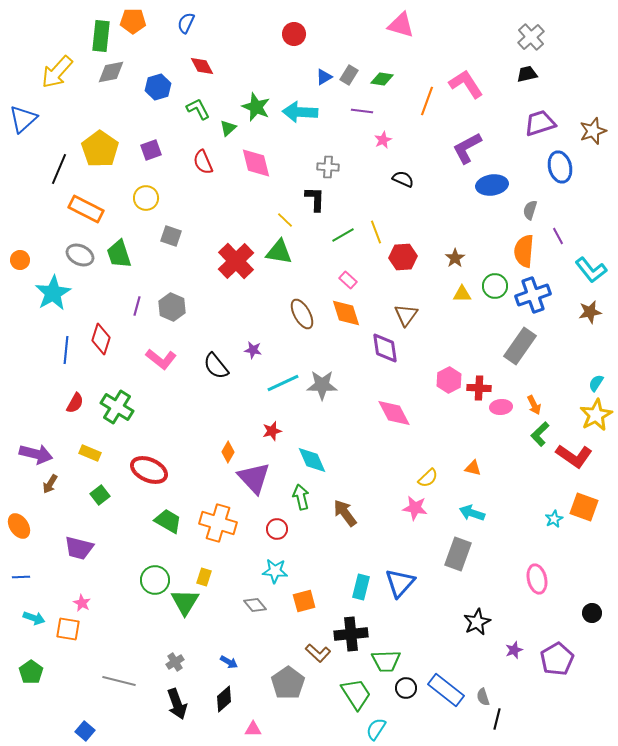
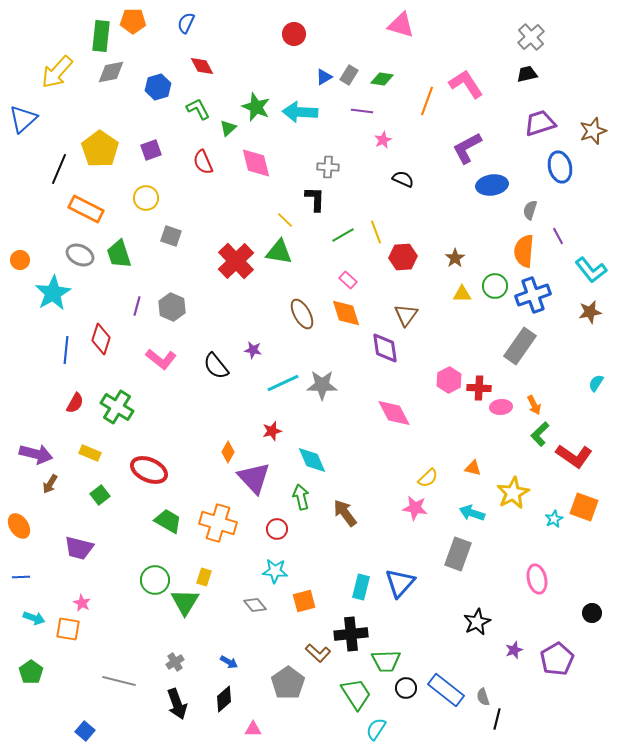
yellow star at (596, 415): moved 83 px left, 78 px down
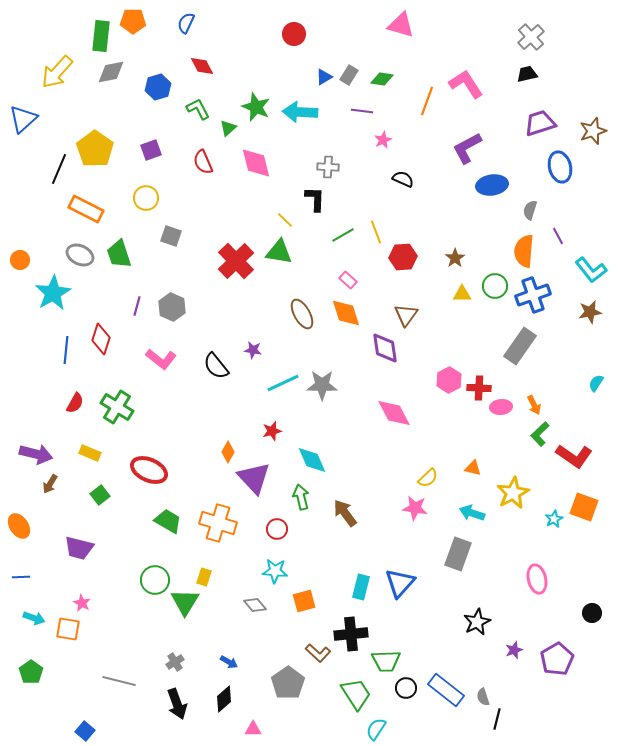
yellow pentagon at (100, 149): moved 5 px left
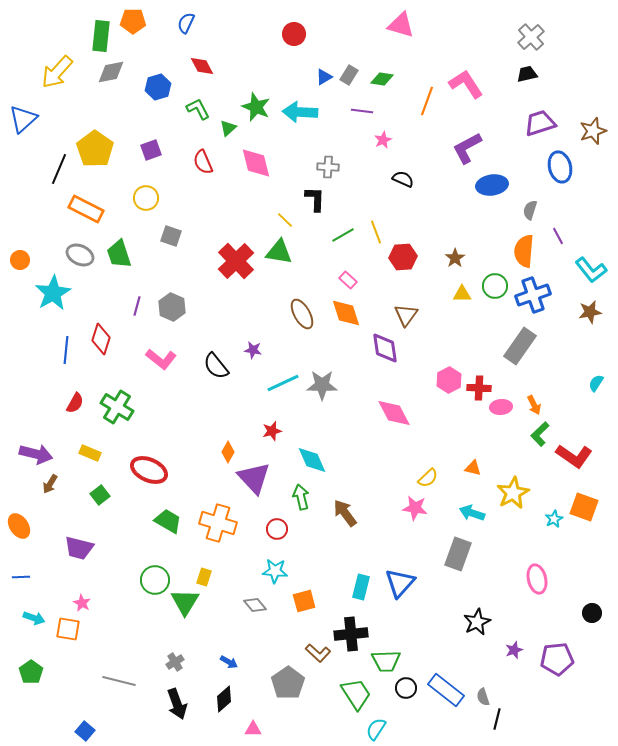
purple pentagon at (557, 659): rotated 24 degrees clockwise
